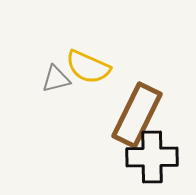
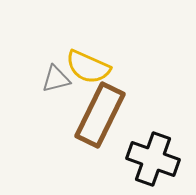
brown rectangle: moved 37 px left
black cross: moved 1 px right, 2 px down; rotated 21 degrees clockwise
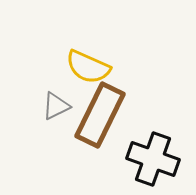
gray triangle: moved 27 px down; rotated 12 degrees counterclockwise
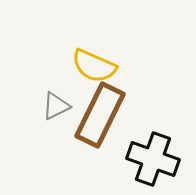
yellow semicircle: moved 6 px right, 1 px up
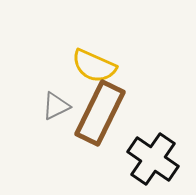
brown rectangle: moved 2 px up
black cross: rotated 15 degrees clockwise
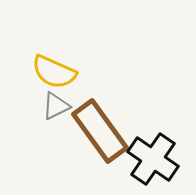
yellow semicircle: moved 40 px left, 6 px down
brown rectangle: moved 18 px down; rotated 62 degrees counterclockwise
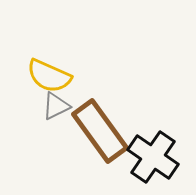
yellow semicircle: moved 5 px left, 4 px down
black cross: moved 2 px up
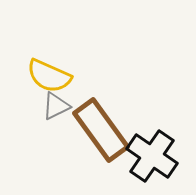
brown rectangle: moved 1 px right, 1 px up
black cross: moved 1 px left, 1 px up
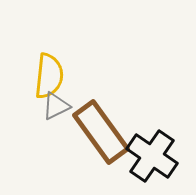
yellow semicircle: rotated 108 degrees counterclockwise
brown rectangle: moved 2 px down
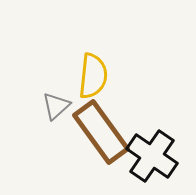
yellow semicircle: moved 44 px right
gray triangle: rotated 16 degrees counterclockwise
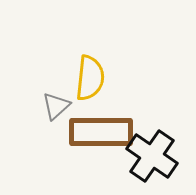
yellow semicircle: moved 3 px left, 2 px down
brown rectangle: rotated 54 degrees counterclockwise
